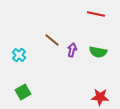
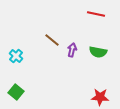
cyan cross: moved 3 px left, 1 px down
green square: moved 7 px left; rotated 21 degrees counterclockwise
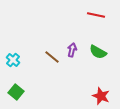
red line: moved 1 px down
brown line: moved 17 px down
green semicircle: rotated 18 degrees clockwise
cyan cross: moved 3 px left, 4 px down
red star: moved 1 px right, 1 px up; rotated 18 degrees clockwise
